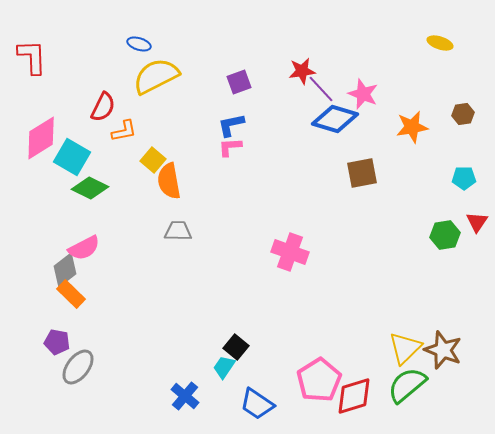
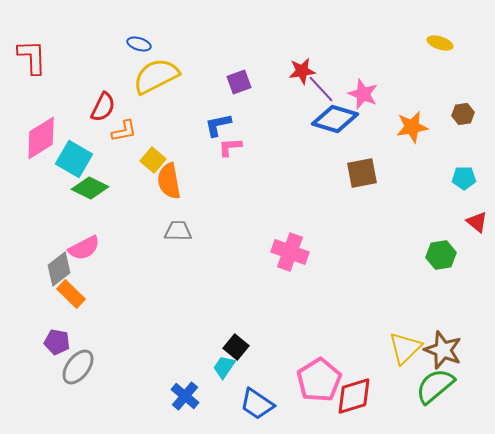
blue L-shape: moved 13 px left
cyan square: moved 2 px right, 2 px down
red triangle: rotated 25 degrees counterclockwise
green hexagon: moved 4 px left, 20 px down
gray diamond: moved 6 px left, 1 px up
green semicircle: moved 28 px right, 1 px down
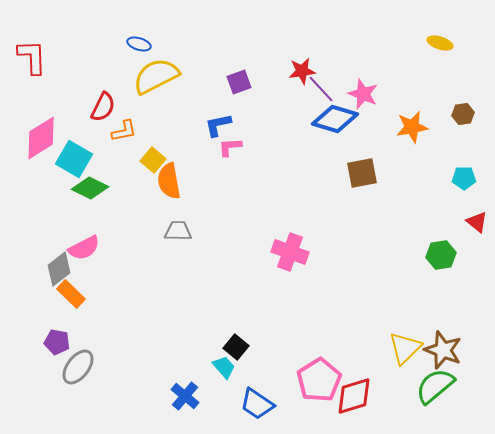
cyan trapezoid: rotated 105 degrees clockwise
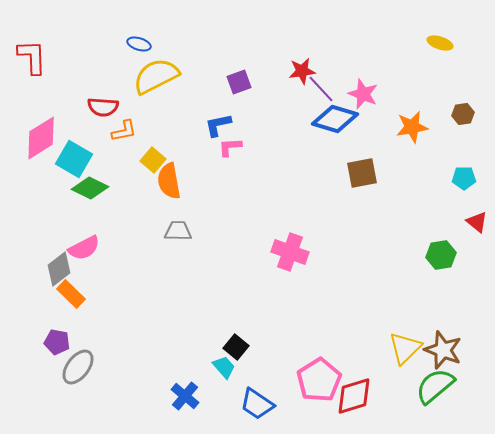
red semicircle: rotated 68 degrees clockwise
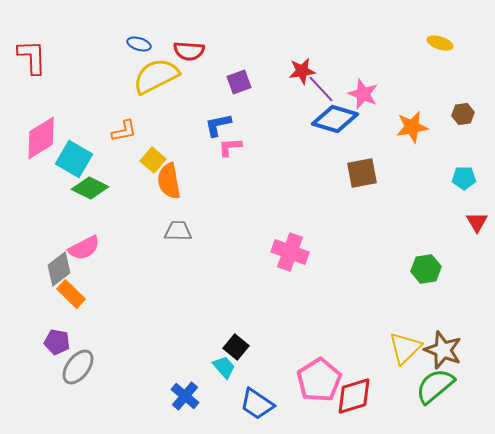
red semicircle: moved 86 px right, 56 px up
red triangle: rotated 20 degrees clockwise
green hexagon: moved 15 px left, 14 px down
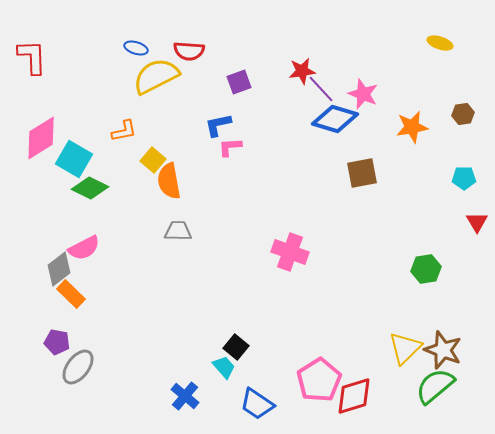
blue ellipse: moved 3 px left, 4 px down
